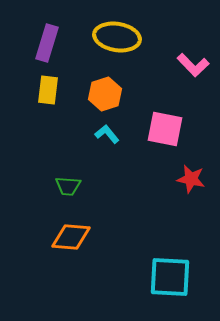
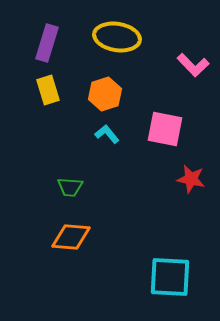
yellow rectangle: rotated 24 degrees counterclockwise
green trapezoid: moved 2 px right, 1 px down
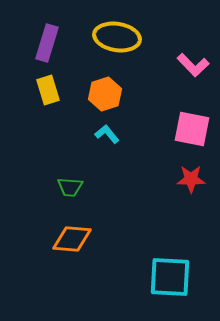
pink square: moved 27 px right
red star: rotated 12 degrees counterclockwise
orange diamond: moved 1 px right, 2 px down
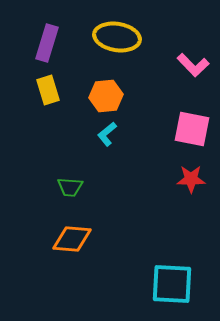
orange hexagon: moved 1 px right, 2 px down; rotated 12 degrees clockwise
cyan L-shape: rotated 90 degrees counterclockwise
cyan square: moved 2 px right, 7 px down
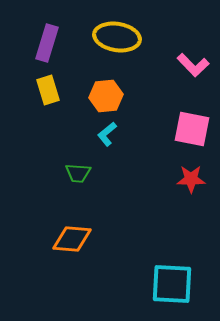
green trapezoid: moved 8 px right, 14 px up
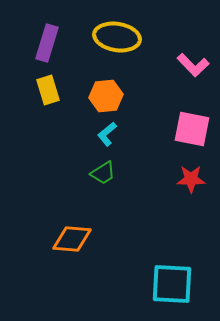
green trapezoid: moved 25 px right; rotated 36 degrees counterclockwise
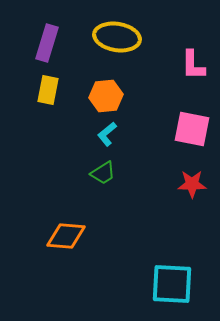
pink L-shape: rotated 44 degrees clockwise
yellow rectangle: rotated 28 degrees clockwise
red star: moved 1 px right, 5 px down
orange diamond: moved 6 px left, 3 px up
